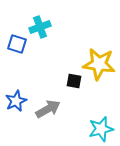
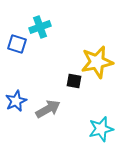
yellow star: moved 2 px left, 2 px up; rotated 20 degrees counterclockwise
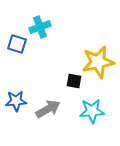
yellow star: moved 1 px right
blue star: rotated 20 degrees clockwise
cyan star: moved 9 px left, 18 px up; rotated 10 degrees clockwise
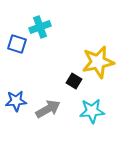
black square: rotated 21 degrees clockwise
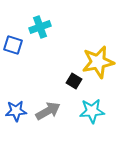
blue square: moved 4 px left, 1 px down
blue star: moved 10 px down
gray arrow: moved 2 px down
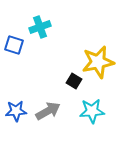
blue square: moved 1 px right
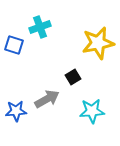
yellow star: moved 19 px up
black square: moved 1 px left, 4 px up; rotated 28 degrees clockwise
gray arrow: moved 1 px left, 12 px up
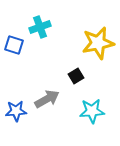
black square: moved 3 px right, 1 px up
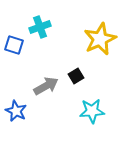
yellow star: moved 2 px right, 4 px up; rotated 12 degrees counterclockwise
gray arrow: moved 1 px left, 13 px up
blue star: rotated 30 degrees clockwise
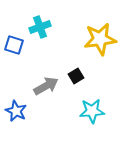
yellow star: rotated 16 degrees clockwise
